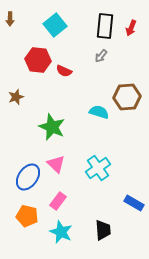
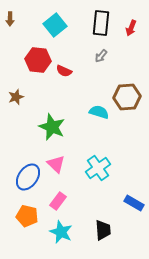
black rectangle: moved 4 px left, 3 px up
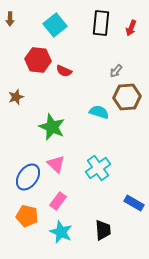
gray arrow: moved 15 px right, 15 px down
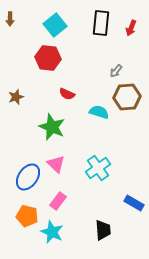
red hexagon: moved 10 px right, 2 px up
red semicircle: moved 3 px right, 23 px down
cyan star: moved 9 px left
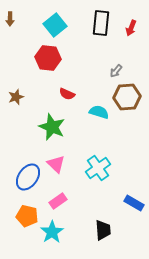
pink rectangle: rotated 18 degrees clockwise
cyan star: rotated 15 degrees clockwise
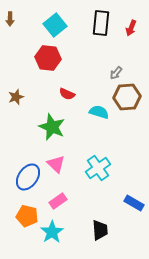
gray arrow: moved 2 px down
black trapezoid: moved 3 px left
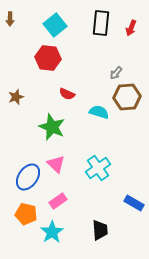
orange pentagon: moved 1 px left, 2 px up
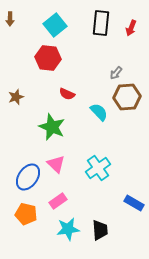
cyan semicircle: rotated 30 degrees clockwise
cyan star: moved 16 px right, 3 px up; rotated 25 degrees clockwise
